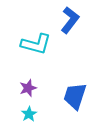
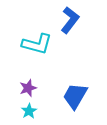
cyan L-shape: moved 1 px right
blue trapezoid: rotated 12 degrees clockwise
cyan star: moved 3 px up
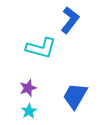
cyan L-shape: moved 4 px right, 4 px down
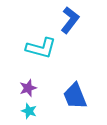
blue trapezoid: rotated 52 degrees counterclockwise
cyan star: rotated 21 degrees counterclockwise
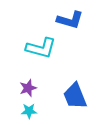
blue L-shape: rotated 68 degrees clockwise
cyan star: rotated 21 degrees counterclockwise
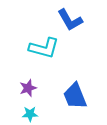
blue L-shape: rotated 44 degrees clockwise
cyan L-shape: moved 3 px right
cyan star: moved 1 px right, 3 px down
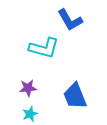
purple star: rotated 12 degrees clockwise
cyan star: rotated 21 degrees counterclockwise
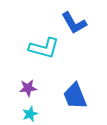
blue L-shape: moved 4 px right, 3 px down
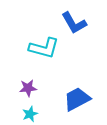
blue trapezoid: moved 2 px right, 3 px down; rotated 84 degrees clockwise
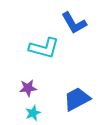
cyan star: moved 3 px right, 1 px up
